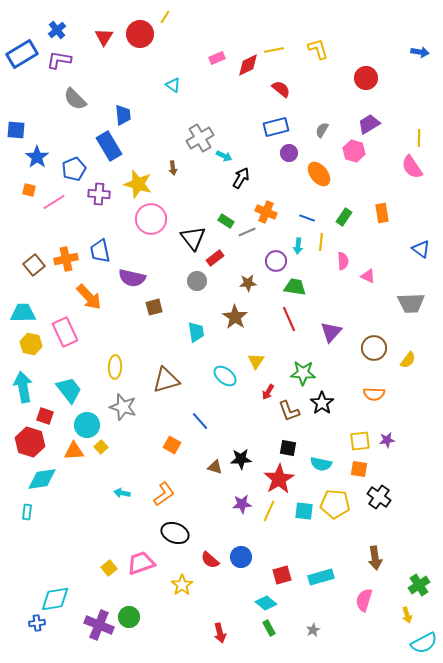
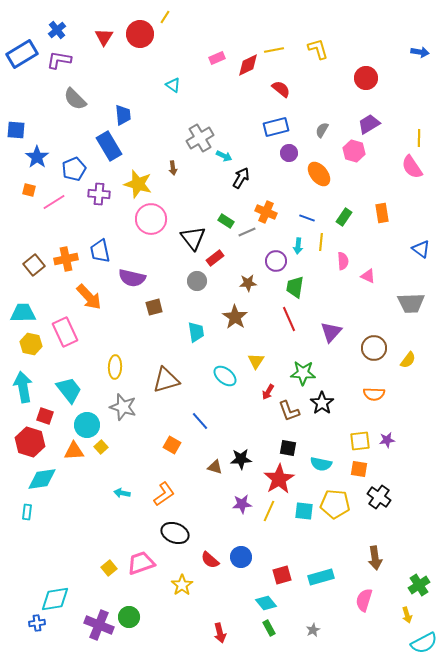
green trapezoid at (295, 287): rotated 90 degrees counterclockwise
cyan diamond at (266, 603): rotated 10 degrees clockwise
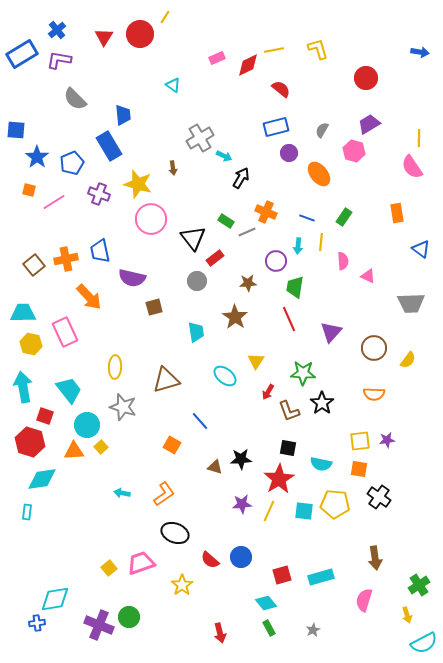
blue pentagon at (74, 169): moved 2 px left, 6 px up
purple cross at (99, 194): rotated 15 degrees clockwise
orange rectangle at (382, 213): moved 15 px right
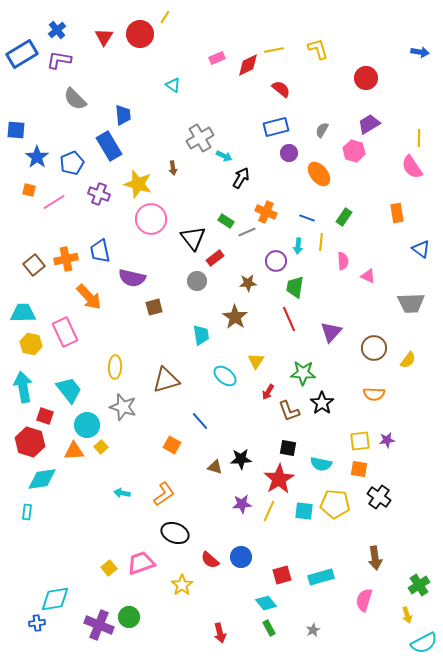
cyan trapezoid at (196, 332): moved 5 px right, 3 px down
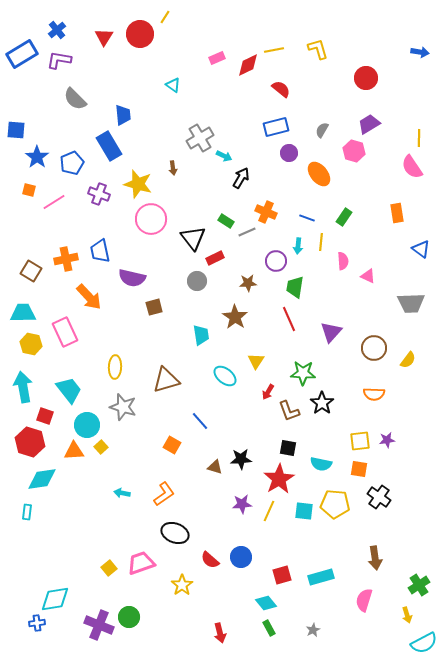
red rectangle at (215, 258): rotated 12 degrees clockwise
brown square at (34, 265): moved 3 px left, 6 px down; rotated 20 degrees counterclockwise
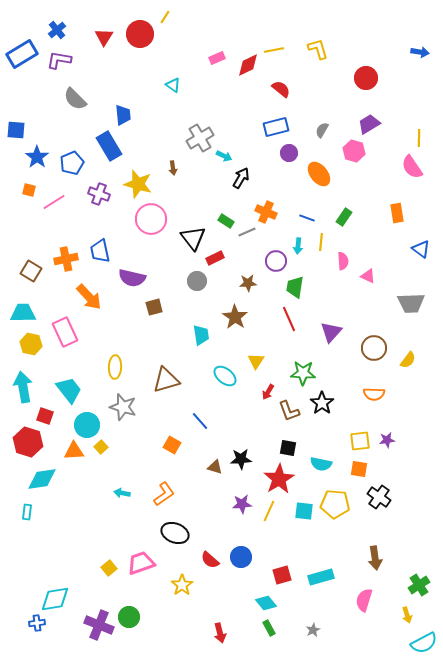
red hexagon at (30, 442): moved 2 px left
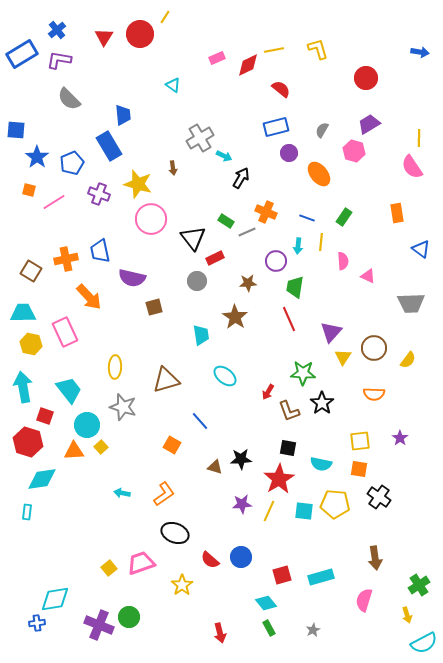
gray semicircle at (75, 99): moved 6 px left
yellow triangle at (256, 361): moved 87 px right, 4 px up
purple star at (387, 440): moved 13 px right, 2 px up; rotated 28 degrees counterclockwise
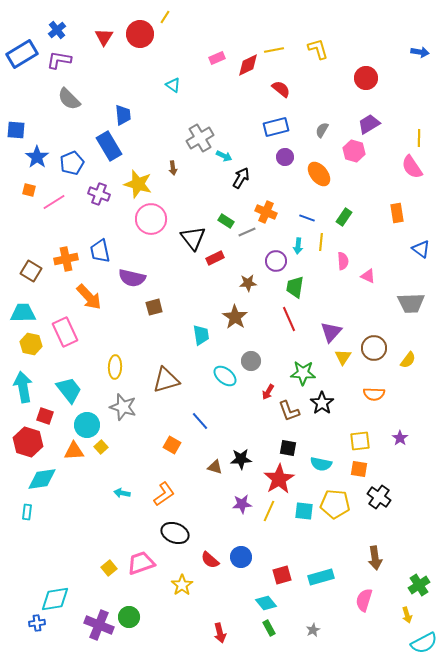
purple circle at (289, 153): moved 4 px left, 4 px down
gray circle at (197, 281): moved 54 px right, 80 px down
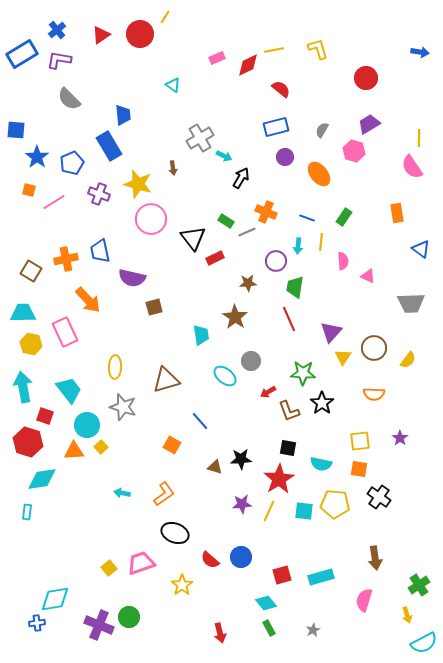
red triangle at (104, 37): moved 3 px left, 2 px up; rotated 24 degrees clockwise
orange arrow at (89, 297): moved 1 px left, 3 px down
red arrow at (268, 392): rotated 28 degrees clockwise
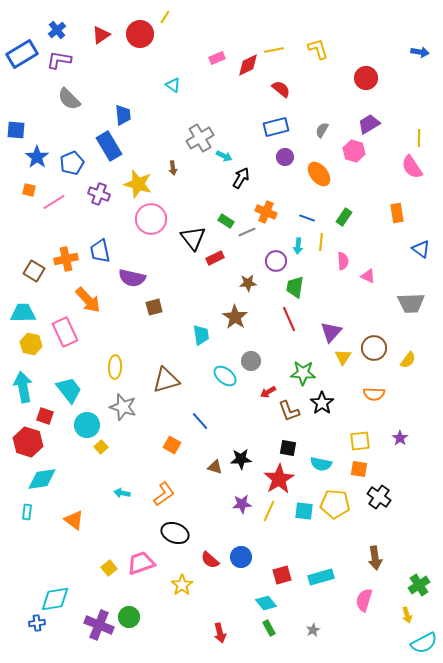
brown square at (31, 271): moved 3 px right
orange triangle at (74, 451): moved 69 px down; rotated 40 degrees clockwise
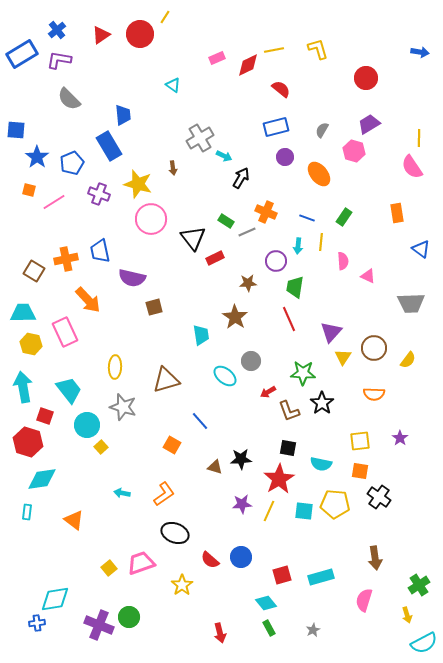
orange square at (359, 469): moved 1 px right, 2 px down
